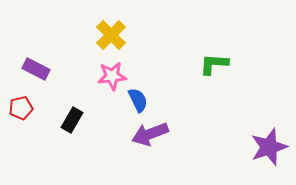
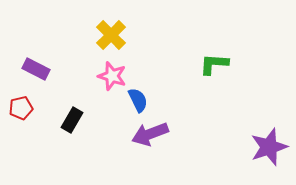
pink star: rotated 24 degrees clockwise
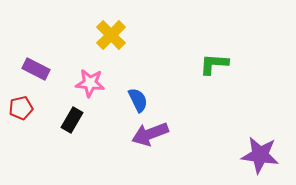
pink star: moved 22 px left, 7 px down; rotated 12 degrees counterclockwise
purple star: moved 9 px left, 8 px down; rotated 27 degrees clockwise
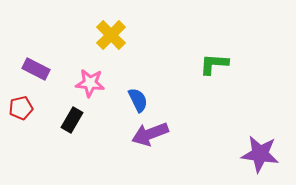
purple star: moved 1 px up
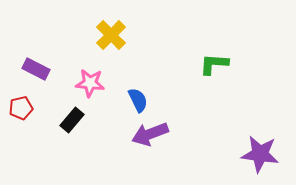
black rectangle: rotated 10 degrees clockwise
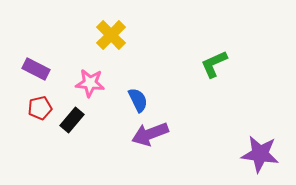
green L-shape: rotated 28 degrees counterclockwise
red pentagon: moved 19 px right
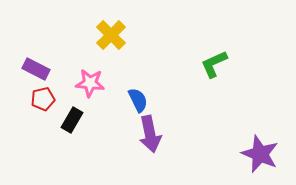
red pentagon: moved 3 px right, 9 px up
black rectangle: rotated 10 degrees counterclockwise
purple arrow: rotated 81 degrees counterclockwise
purple star: rotated 15 degrees clockwise
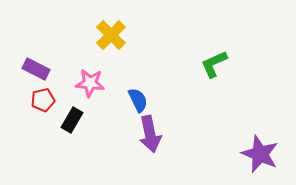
red pentagon: moved 1 px down
